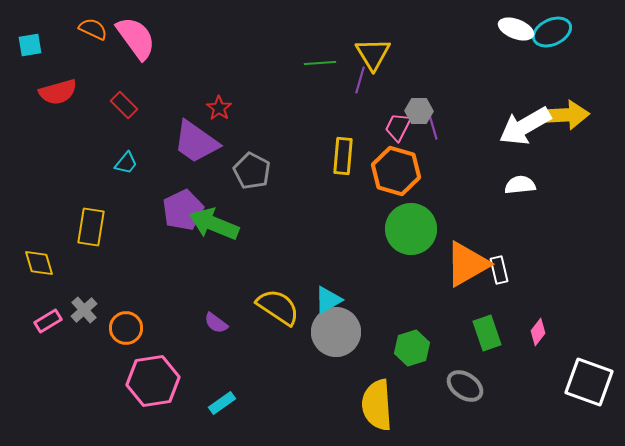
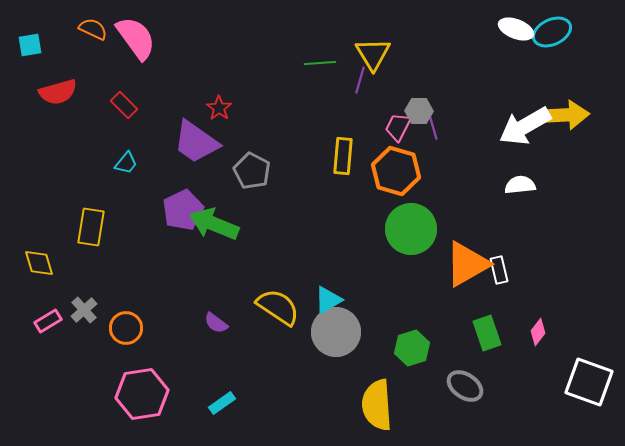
pink hexagon at (153, 381): moved 11 px left, 13 px down
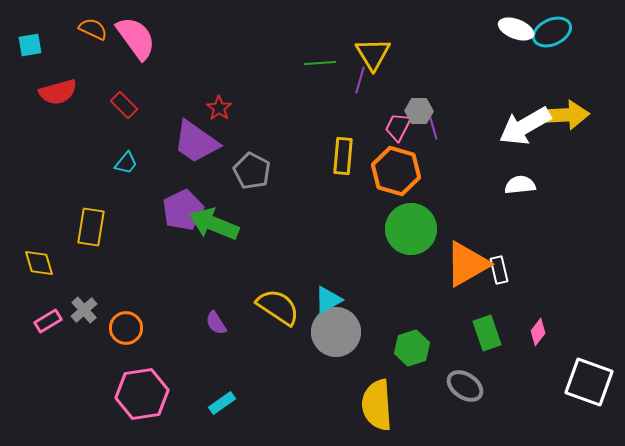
purple semicircle at (216, 323): rotated 20 degrees clockwise
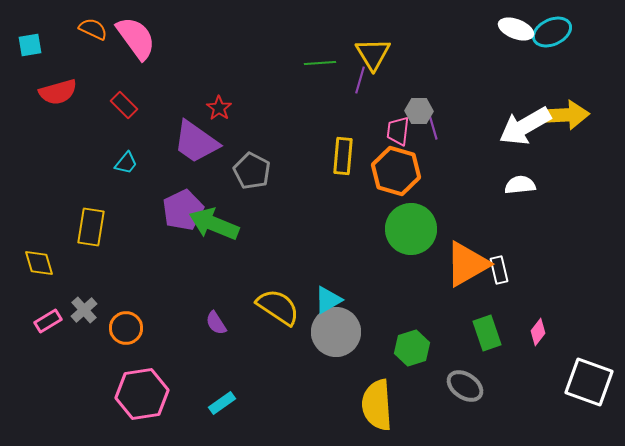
pink trapezoid at (398, 127): moved 4 px down; rotated 20 degrees counterclockwise
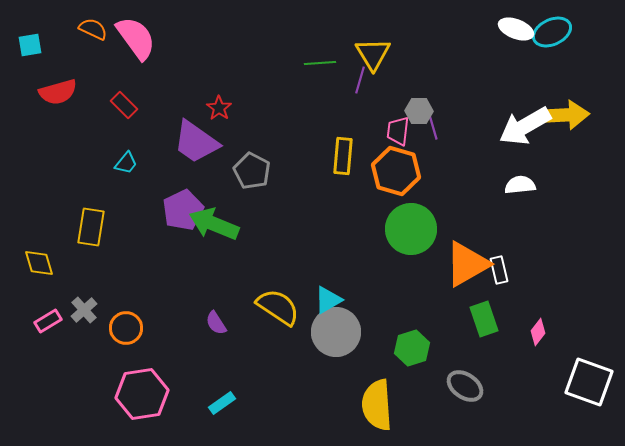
green rectangle at (487, 333): moved 3 px left, 14 px up
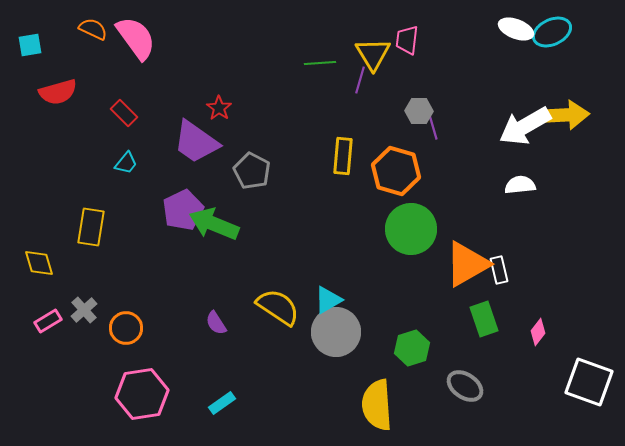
red rectangle at (124, 105): moved 8 px down
pink trapezoid at (398, 131): moved 9 px right, 91 px up
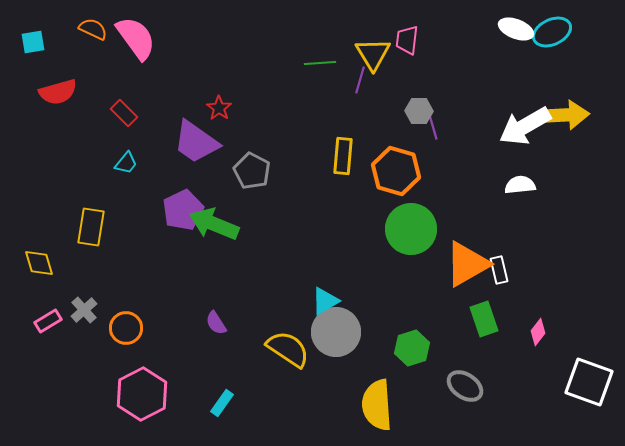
cyan square at (30, 45): moved 3 px right, 3 px up
cyan triangle at (328, 300): moved 3 px left, 1 px down
yellow semicircle at (278, 307): moved 10 px right, 42 px down
pink hexagon at (142, 394): rotated 18 degrees counterclockwise
cyan rectangle at (222, 403): rotated 20 degrees counterclockwise
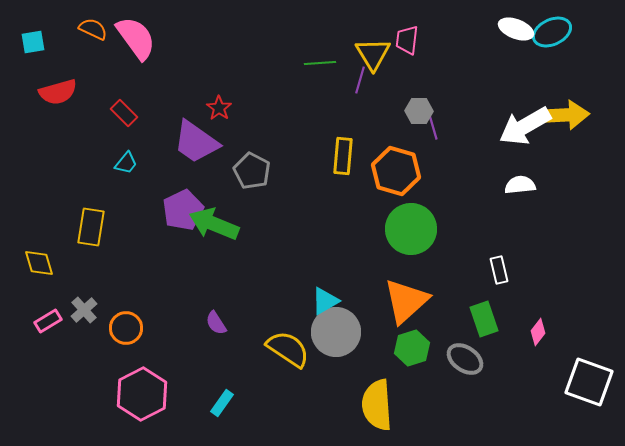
orange triangle at (467, 264): moved 61 px left, 37 px down; rotated 12 degrees counterclockwise
gray ellipse at (465, 386): moved 27 px up
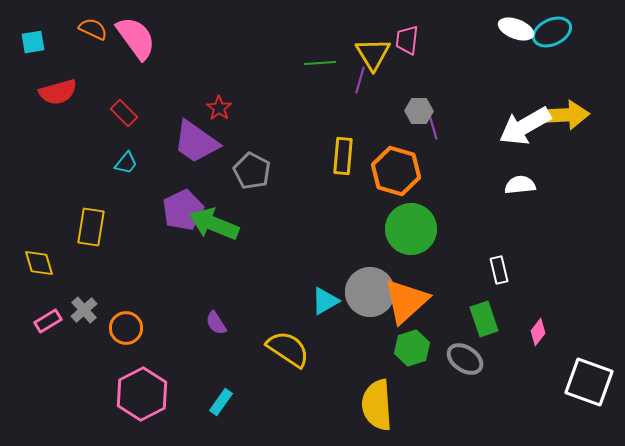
gray circle at (336, 332): moved 34 px right, 40 px up
cyan rectangle at (222, 403): moved 1 px left, 1 px up
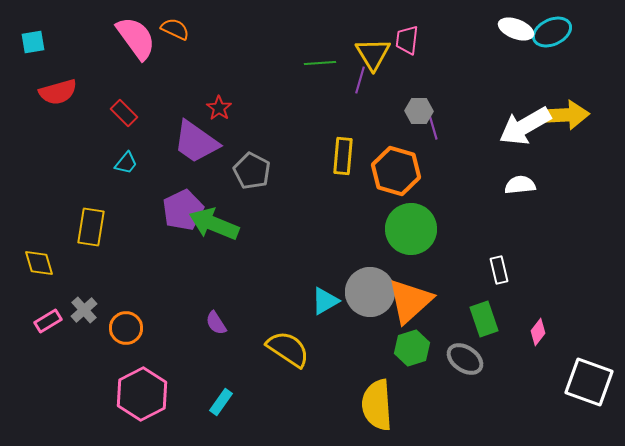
orange semicircle at (93, 29): moved 82 px right
orange triangle at (406, 301): moved 4 px right
